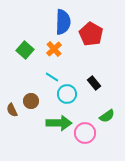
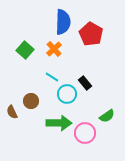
black rectangle: moved 9 px left
brown semicircle: moved 2 px down
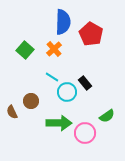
cyan circle: moved 2 px up
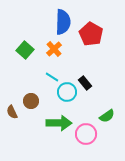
pink circle: moved 1 px right, 1 px down
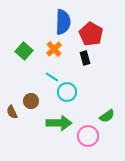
green square: moved 1 px left, 1 px down
black rectangle: moved 25 px up; rotated 24 degrees clockwise
pink circle: moved 2 px right, 2 px down
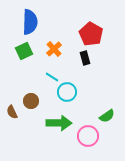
blue semicircle: moved 33 px left
green square: rotated 24 degrees clockwise
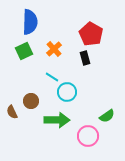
green arrow: moved 2 px left, 3 px up
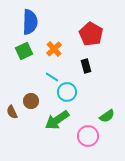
black rectangle: moved 1 px right, 8 px down
green arrow: rotated 145 degrees clockwise
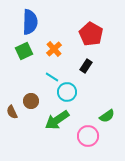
black rectangle: rotated 48 degrees clockwise
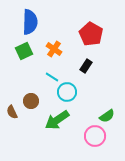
orange cross: rotated 14 degrees counterclockwise
pink circle: moved 7 px right
